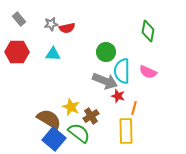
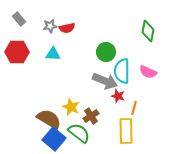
gray star: moved 1 px left, 2 px down
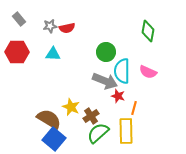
green semicircle: moved 19 px right; rotated 80 degrees counterclockwise
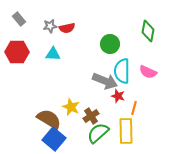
green circle: moved 4 px right, 8 px up
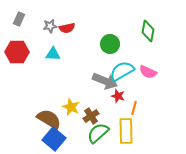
gray rectangle: rotated 64 degrees clockwise
cyan semicircle: rotated 60 degrees clockwise
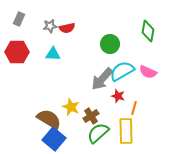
gray arrow: moved 3 px left, 2 px up; rotated 110 degrees clockwise
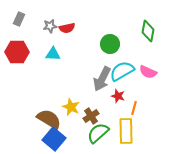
gray arrow: rotated 15 degrees counterclockwise
